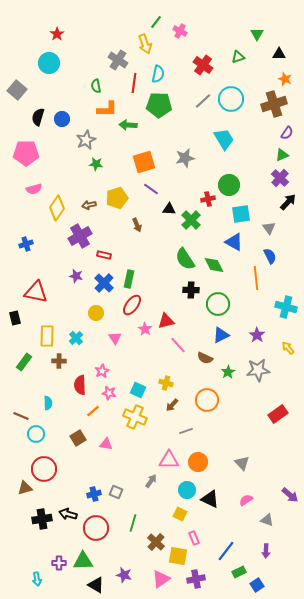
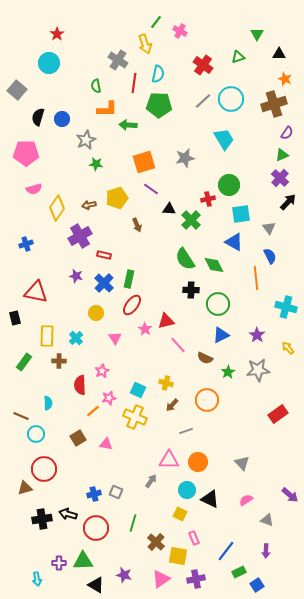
pink star at (109, 393): moved 5 px down; rotated 24 degrees counterclockwise
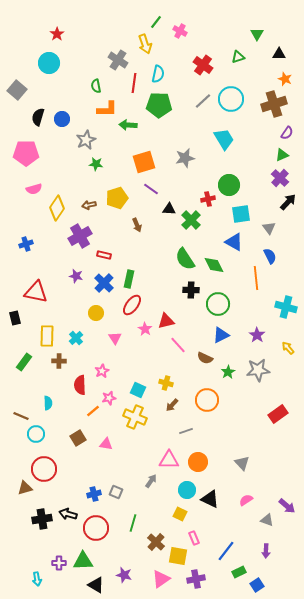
purple arrow at (290, 495): moved 3 px left, 11 px down
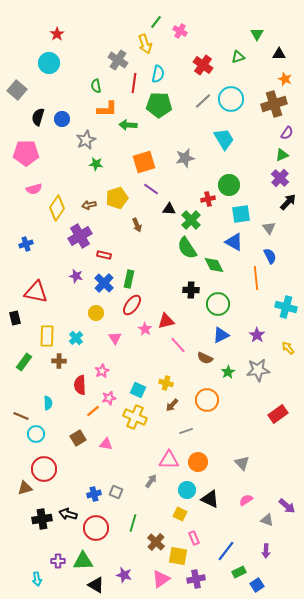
green semicircle at (185, 259): moved 2 px right, 11 px up
purple cross at (59, 563): moved 1 px left, 2 px up
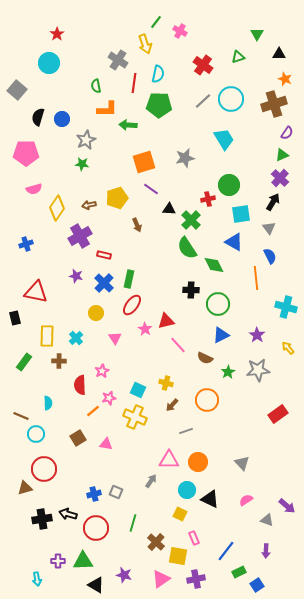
green star at (96, 164): moved 14 px left
black arrow at (288, 202): moved 15 px left; rotated 12 degrees counterclockwise
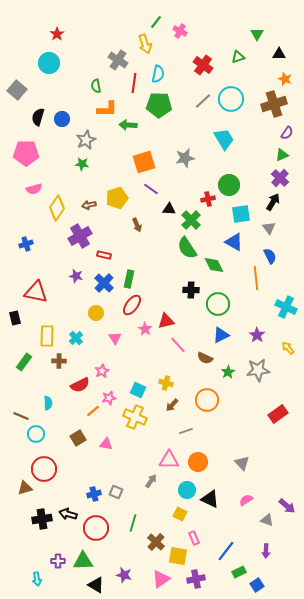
cyan cross at (286, 307): rotated 10 degrees clockwise
red semicircle at (80, 385): rotated 114 degrees counterclockwise
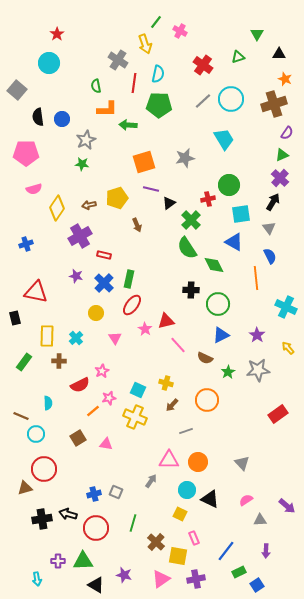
black semicircle at (38, 117): rotated 24 degrees counterclockwise
purple line at (151, 189): rotated 21 degrees counterclockwise
black triangle at (169, 209): moved 6 px up; rotated 40 degrees counterclockwise
gray triangle at (267, 520): moved 7 px left; rotated 24 degrees counterclockwise
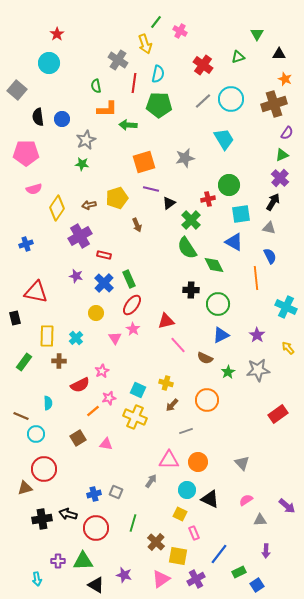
gray triangle at (269, 228): rotated 40 degrees counterclockwise
green rectangle at (129, 279): rotated 36 degrees counterclockwise
pink star at (145, 329): moved 12 px left
pink rectangle at (194, 538): moved 5 px up
blue line at (226, 551): moved 7 px left, 3 px down
purple cross at (196, 579): rotated 18 degrees counterclockwise
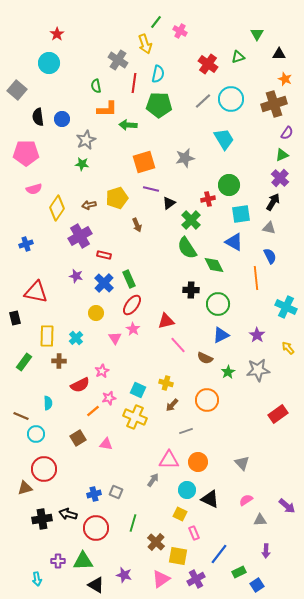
red cross at (203, 65): moved 5 px right, 1 px up
gray arrow at (151, 481): moved 2 px right, 1 px up
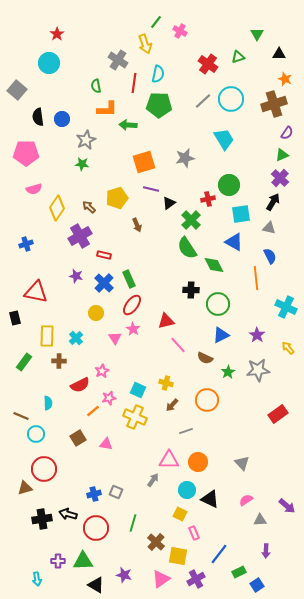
brown arrow at (89, 205): moved 2 px down; rotated 56 degrees clockwise
